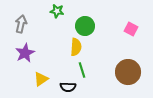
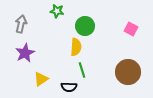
black semicircle: moved 1 px right
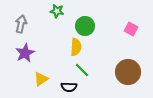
green line: rotated 28 degrees counterclockwise
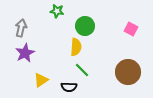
gray arrow: moved 4 px down
yellow triangle: moved 1 px down
